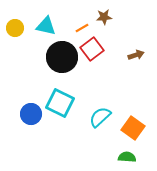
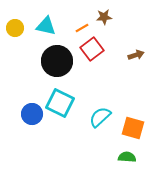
black circle: moved 5 px left, 4 px down
blue circle: moved 1 px right
orange square: rotated 20 degrees counterclockwise
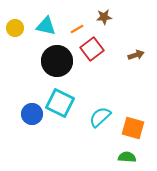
orange line: moved 5 px left, 1 px down
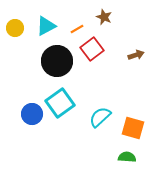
brown star: rotated 28 degrees clockwise
cyan triangle: rotated 40 degrees counterclockwise
cyan square: rotated 28 degrees clockwise
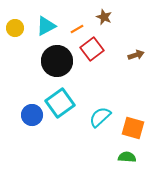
blue circle: moved 1 px down
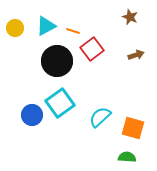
brown star: moved 26 px right
orange line: moved 4 px left, 2 px down; rotated 48 degrees clockwise
